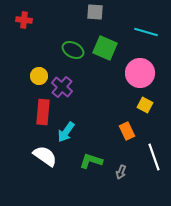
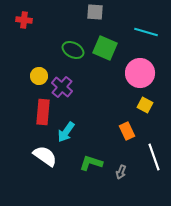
green L-shape: moved 2 px down
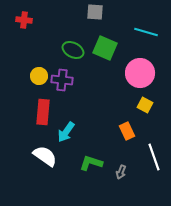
purple cross: moved 7 px up; rotated 35 degrees counterclockwise
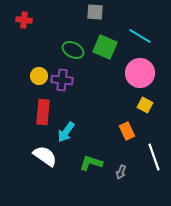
cyan line: moved 6 px left, 4 px down; rotated 15 degrees clockwise
green square: moved 1 px up
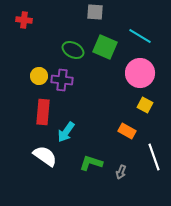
orange rectangle: rotated 36 degrees counterclockwise
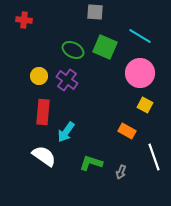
purple cross: moved 5 px right; rotated 30 degrees clockwise
white semicircle: moved 1 px left
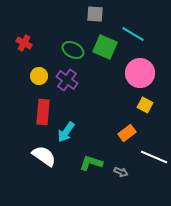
gray square: moved 2 px down
red cross: moved 23 px down; rotated 21 degrees clockwise
cyan line: moved 7 px left, 2 px up
orange rectangle: moved 2 px down; rotated 66 degrees counterclockwise
white line: rotated 48 degrees counterclockwise
gray arrow: rotated 88 degrees counterclockwise
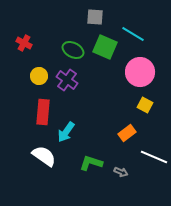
gray square: moved 3 px down
pink circle: moved 1 px up
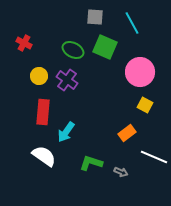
cyan line: moved 1 px left, 11 px up; rotated 30 degrees clockwise
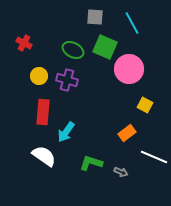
pink circle: moved 11 px left, 3 px up
purple cross: rotated 20 degrees counterclockwise
